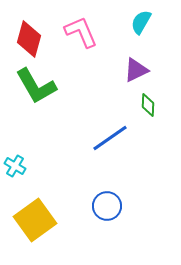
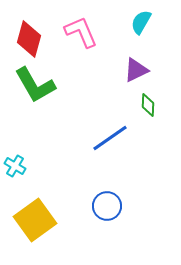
green L-shape: moved 1 px left, 1 px up
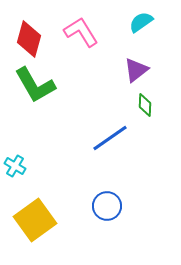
cyan semicircle: rotated 25 degrees clockwise
pink L-shape: rotated 9 degrees counterclockwise
purple triangle: rotated 12 degrees counterclockwise
green diamond: moved 3 px left
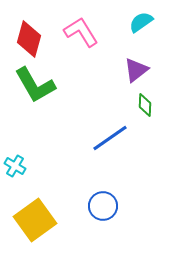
blue circle: moved 4 px left
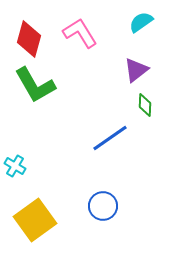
pink L-shape: moved 1 px left, 1 px down
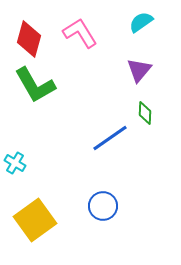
purple triangle: moved 3 px right; rotated 12 degrees counterclockwise
green diamond: moved 8 px down
cyan cross: moved 3 px up
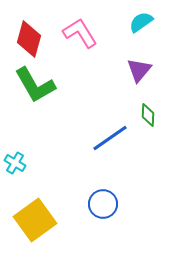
green diamond: moved 3 px right, 2 px down
blue circle: moved 2 px up
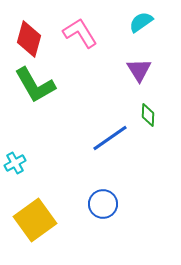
purple triangle: rotated 12 degrees counterclockwise
cyan cross: rotated 30 degrees clockwise
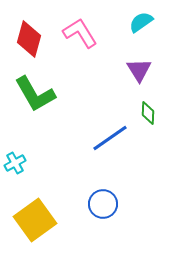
green L-shape: moved 9 px down
green diamond: moved 2 px up
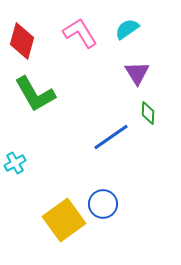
cyan semicircle: moved 14 px left, 7 px down
red diamond: moved 7 px left, 2 px down
purple triangle: moved 2 px left, 3 px down
blue line: moved 1 px right, 1 px up
yellow square: moved 29 px right
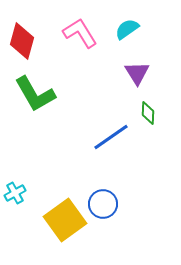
cyan cross: moved 30 px down
yellow square: moved 1 px right
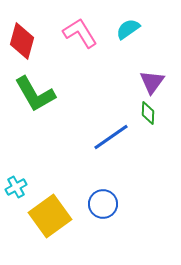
cyan semicircle: moved 1 px right
purple triangle: moved 15 px right, 9 px down; rotated 8 degrees clockwise
cyan cross: moved 1 px right, 6 px up
yellow square: moved 15 px left, 4 px up
